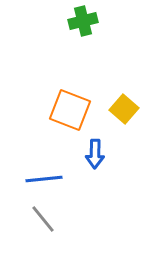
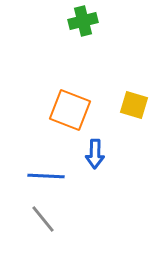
yellow square: moved 10 px right, 4 px up; rotated 24 degrees counterclockwise
blue line: moved 2 px right, 3 px up; rotated 9 degrees clockwise
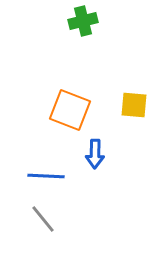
yellow square: rotated 12 degrees counterclockwise
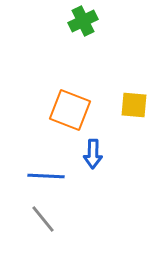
green cross: rotated 12 degrees counterclockwise
blue arrow: moved 2 px left
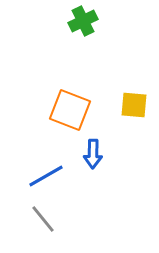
blue line: rotated 33 degrees counterclockwise
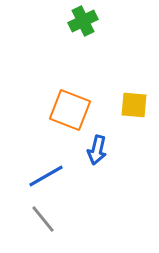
blue arrow: moved 4 px right, 4 px up; rotated 12 degrees clockwise
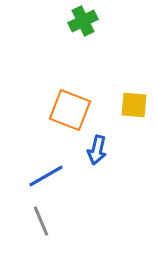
gray line: moved 2 px left, 2 px down; rotated 16 degrees clockwise
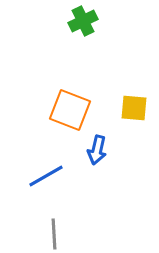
yellow square: moved 3 px down
gray line: moved 13 px right, 13 px down; rotated 20 degrees clockwise
